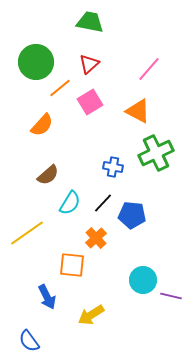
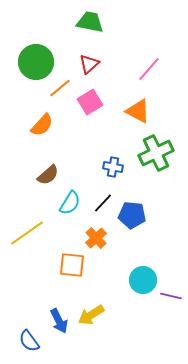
blue arrow: moved 12 px right, 24 px down
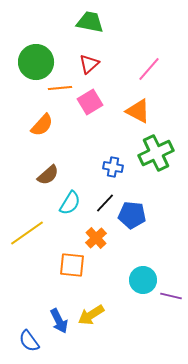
orange line: rotated 35 degrees clockwise
black line: moved 2 px right
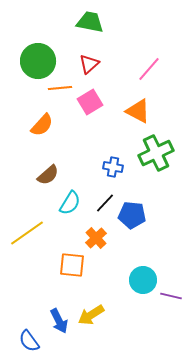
green circle: moved 2 px right, 1 px up
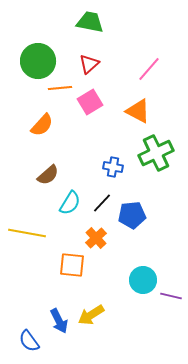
black line: moved 3 px left
blue pentagon: rotated 12 degrees counterclockwise
yellow line: rotated 45 degrees clockwise
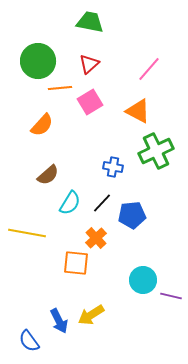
green cross: moved 2 px up
orange square: moved 4 px right, 2 px up
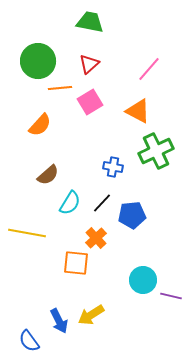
orange semicircle: moved 2 px left
